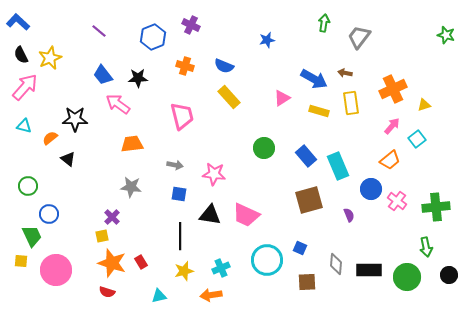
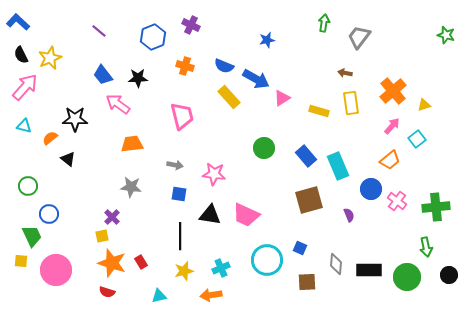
blue arrow at (314, 79): moved 58 px left
orange cross at (393, 89): moved 2 px down; rotated 16 degrees counterclockwise
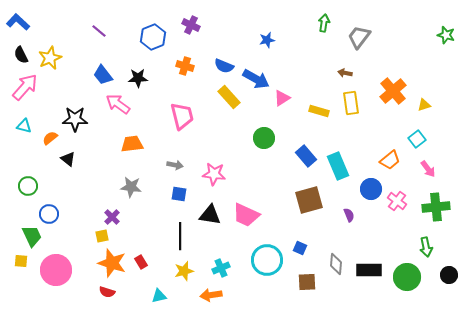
pink arrow at (392, 126): moved 36 px right, 43 px down; rotated 102 degrees clockwise
green circle at (264, 148): moved 10 px up
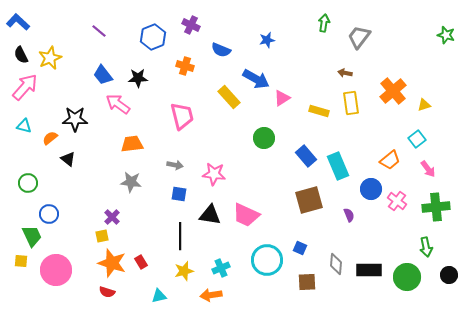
blue semicircle at (224, 66): moved 3 px left, 16 px up
green circle at (28, 186): moved 3 px up
gray star at (131, 187): moved 5 px up
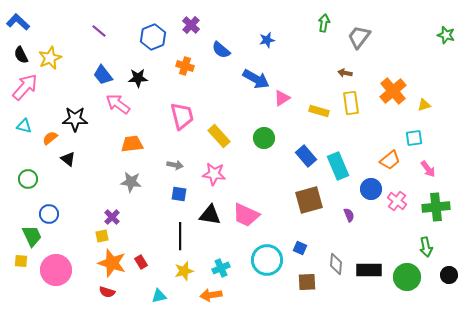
purple cross at (191, 25): rotated 18 degrees clockwise
blue semicircle at (221, 50): rotated 18 degrees clockwise
yellow rectangle at (229, 97): moved 10 px left, 39 px down
cyan square at (417, 139): moved 3 px left, 1 px up; rotated 30 degrees clockwise
green circle at (28, 183): moved 4 px up
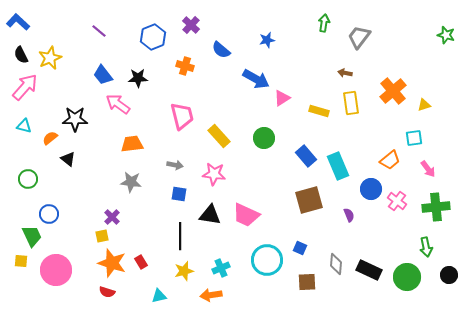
black rectangle at (369, 270): rotated 25 degrees clockwise
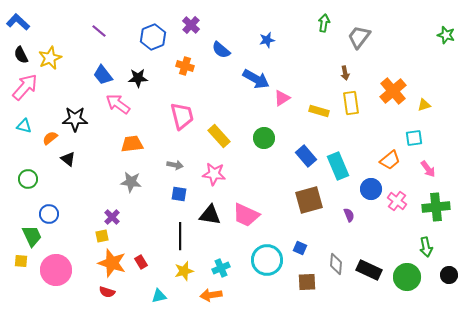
brown arrow at (345, 73): rotated 112 degrees counterclockwise
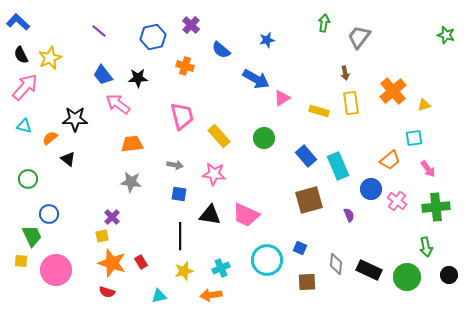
blue hexagon at (153, 37): rotated 10 degrees clockwise
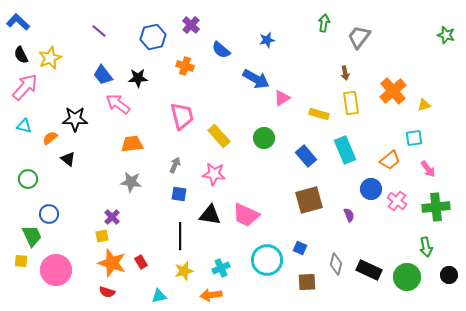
yellow rectangle at (319, 111): moved 3 px down
gray arrow at (175, 165): rotated 77 degrees counterclockwise
cyan rectangle at (338, 166): moved 7 px right, 16 px up
gray diamond at (336, 264): rotated 10 degrees clockwise
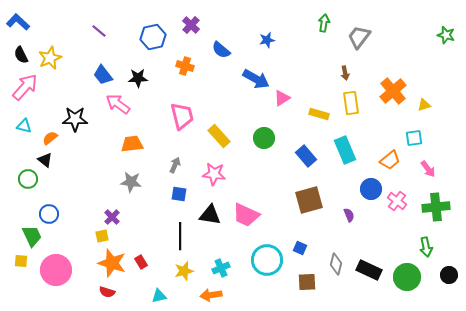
black triangle at (68, 159): moved 23 px left, 1 px down
